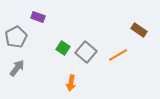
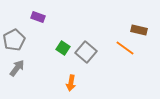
brown rectangle: rotated 21 degrees counterclockwise
gray pentagon: moved 2 px left, 3 px down
orange line: moved 7 px right, 7 px up; rotated 66 degrees clockwise
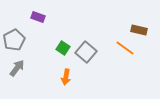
orange arrow: moved 5 px left, 6 px up
